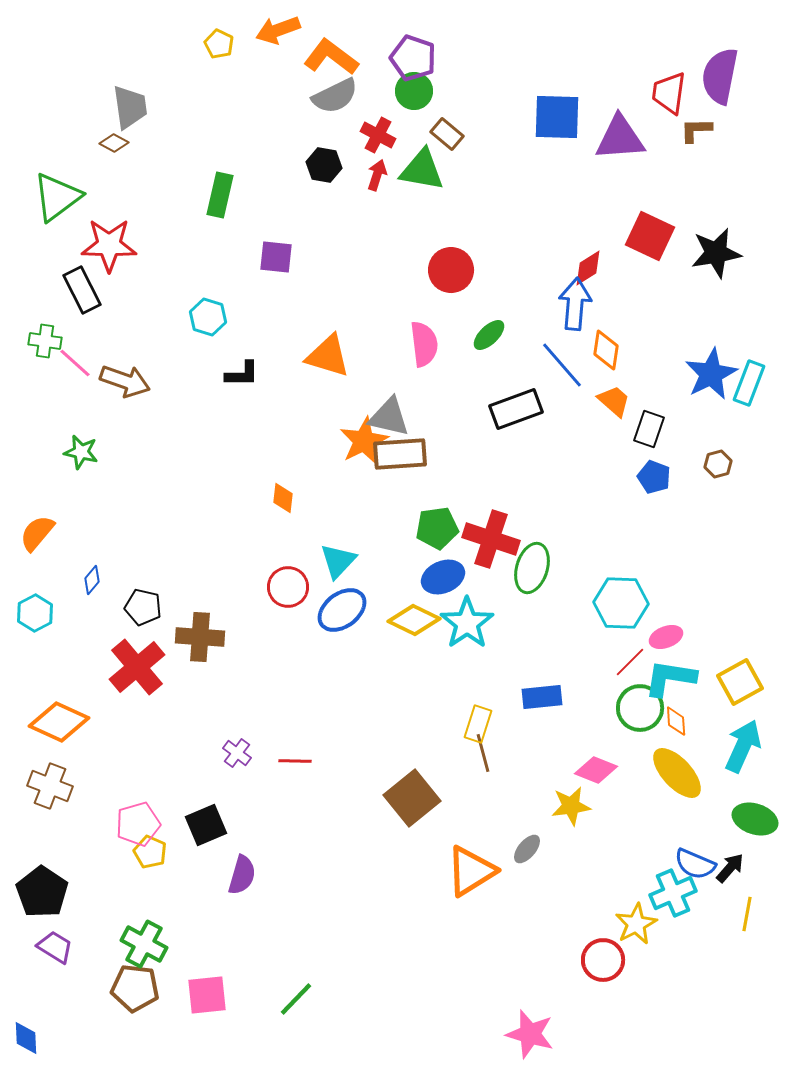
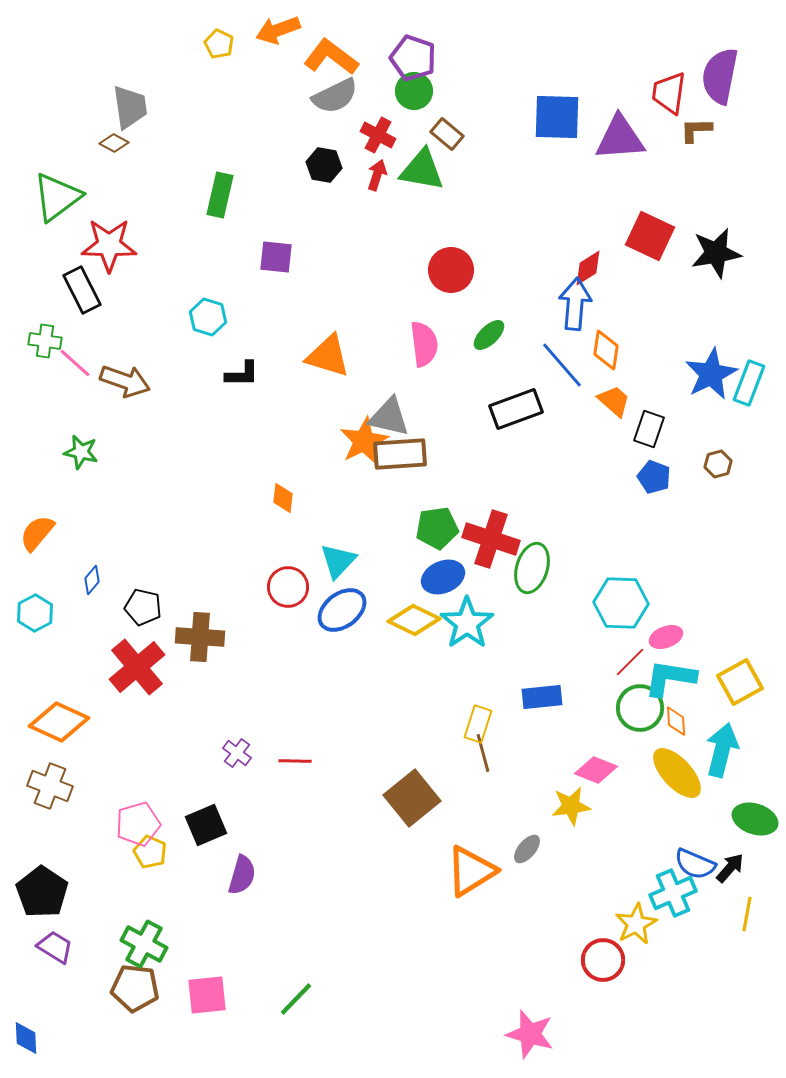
cyan arrow at (743, 746): moved 21 px left, 4 px down; rotated 10 degrees counterclockwise
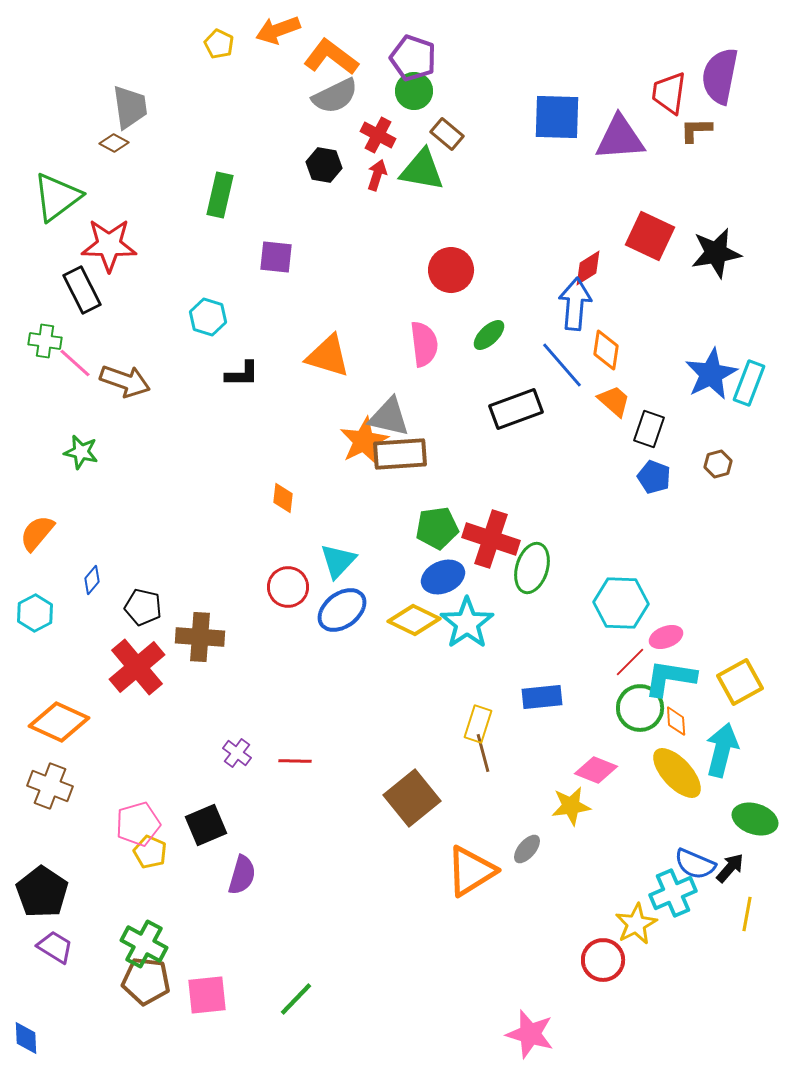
brown pentagon at (135, 988): moved 11 px right, 7 px up
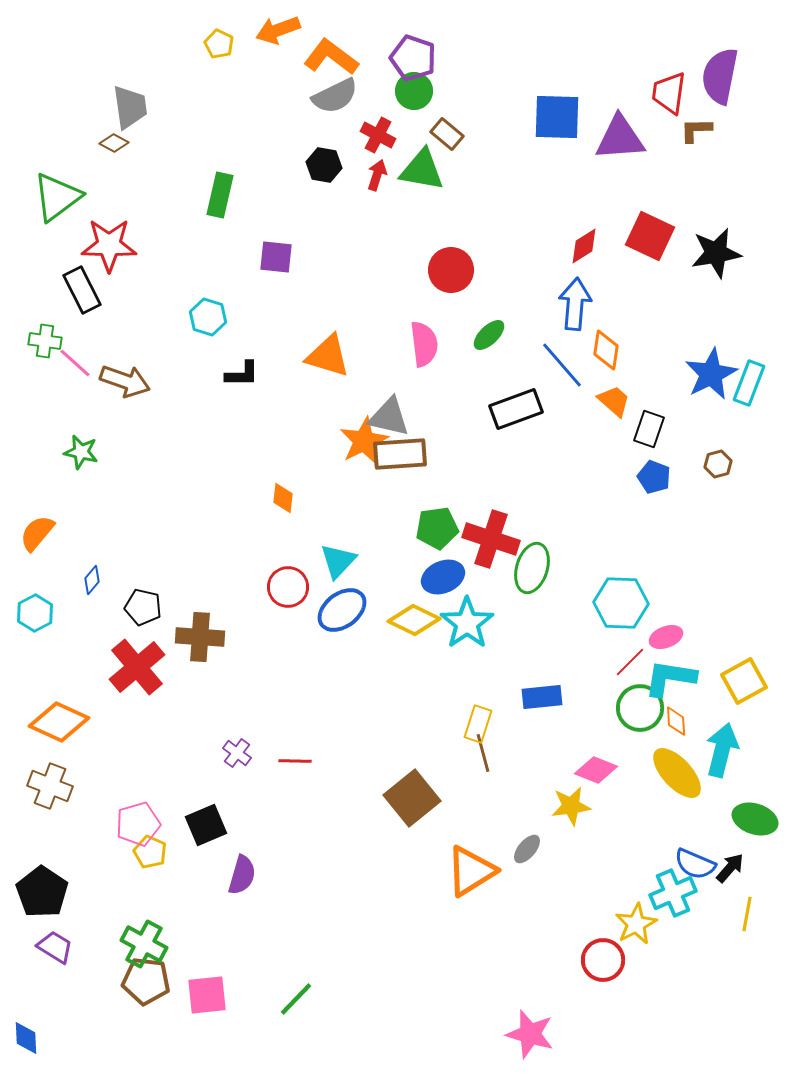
red diamond at (588, 268): moved 4 px left, 22 px up
yellow square at (740, 682): moved 4 px right, 1 px up
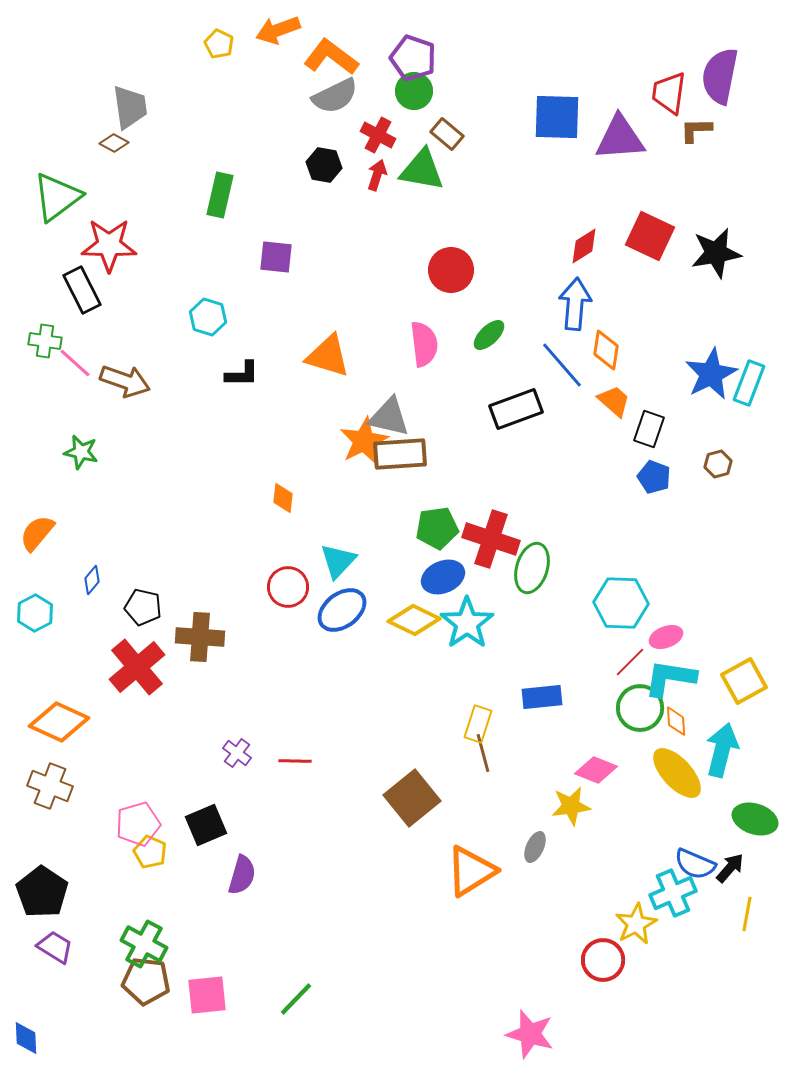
gray ellipse at (527, 849): moved 8 px right, 2 px up; rotated 16 degrees counterclockwise
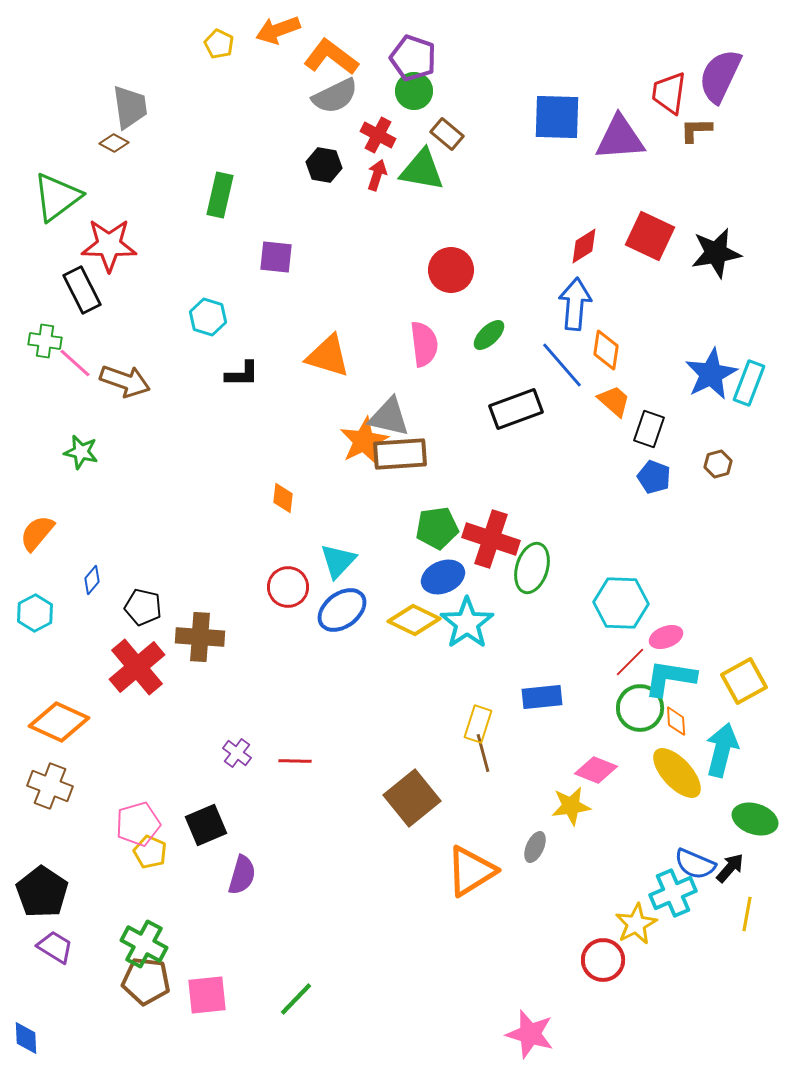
purple semicircle at (720, 76): rotated 14 degrees clockwise
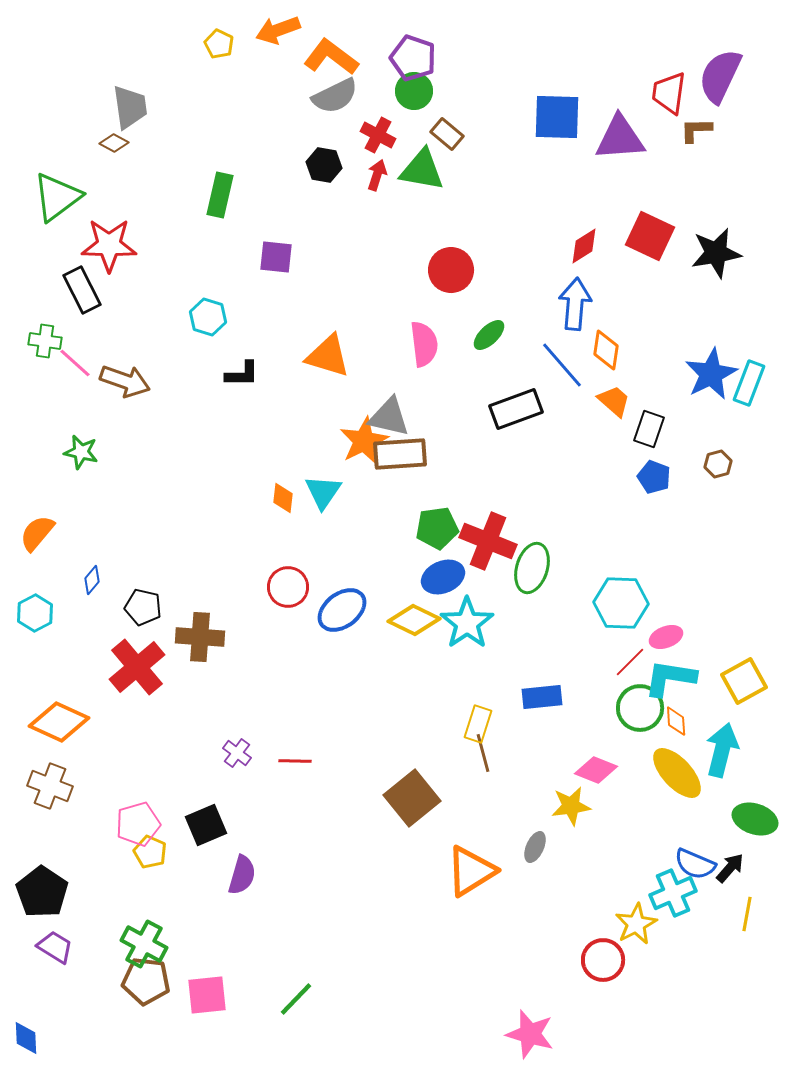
red cross at (491, 539): moved 3 px left, 2 px down; rotated 4 degrees clockwise
cyan triangle at (338, 561): moved 15 px left, 69 px up; rotated 9 degrees counterclockwise
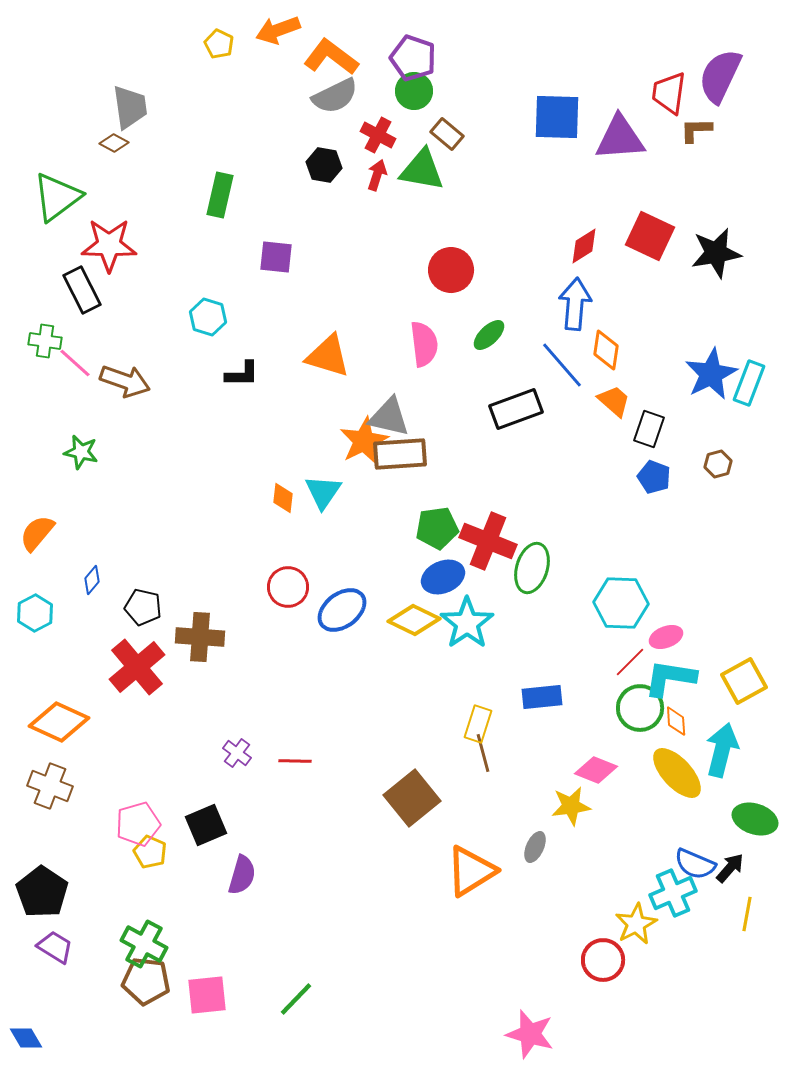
blue diamond at (26, 1038): rotated 28 degrees counterclockwise
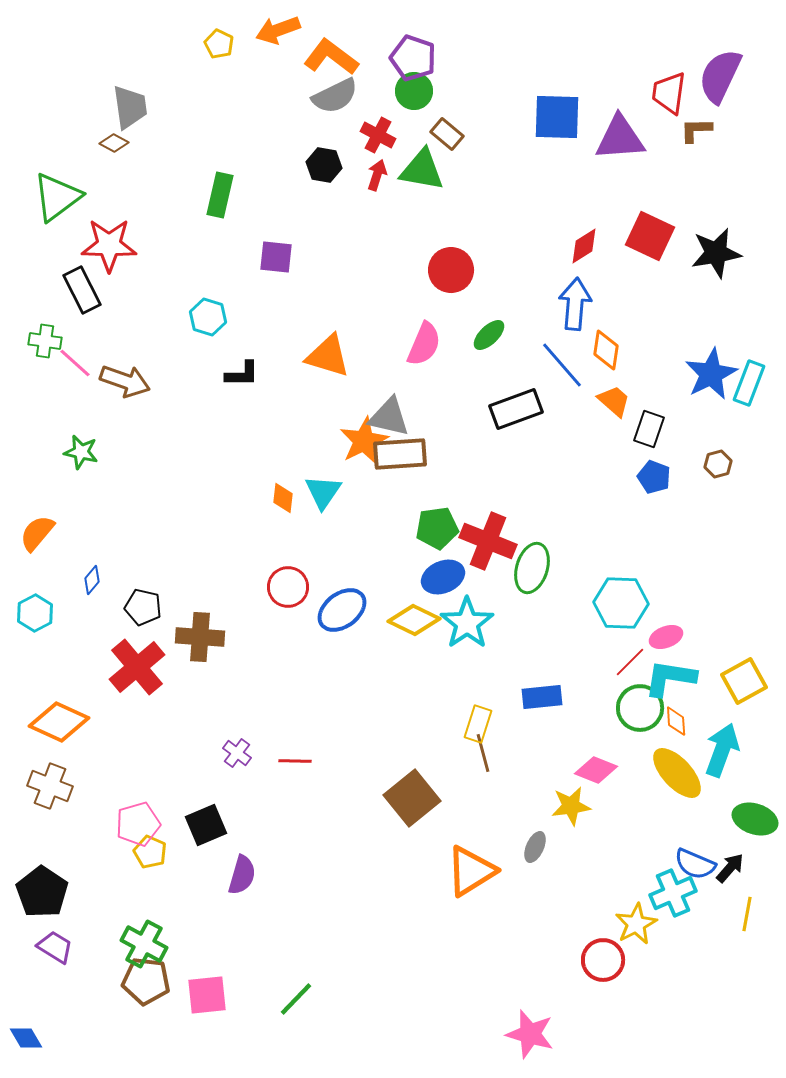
pink semicircle at (424, 344): rotated 30 degrees clockwise
cyan arrow at (722, 750): rotated 6 degrees clockwise
